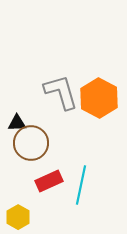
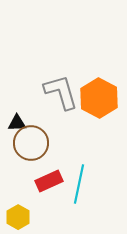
cyan line: moved 2 px left, 1 px up
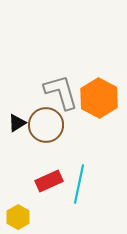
black triangle: rotated 30 degrees counterclockwise
brown circle: moved 15 px right, 18 px up
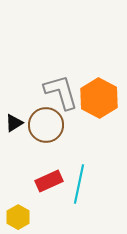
black triangle: moved 3 px left
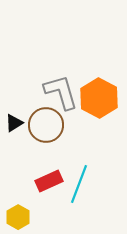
cyan line: rotated 9 degrees clockwise
